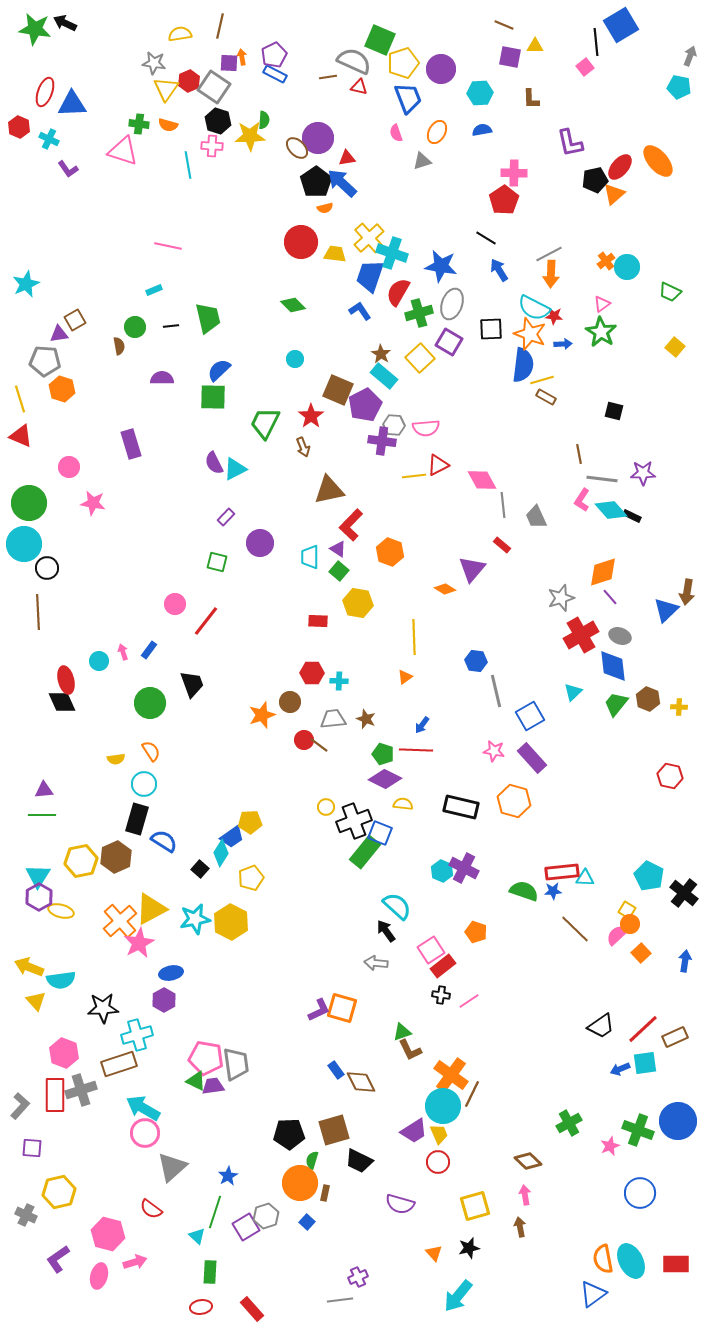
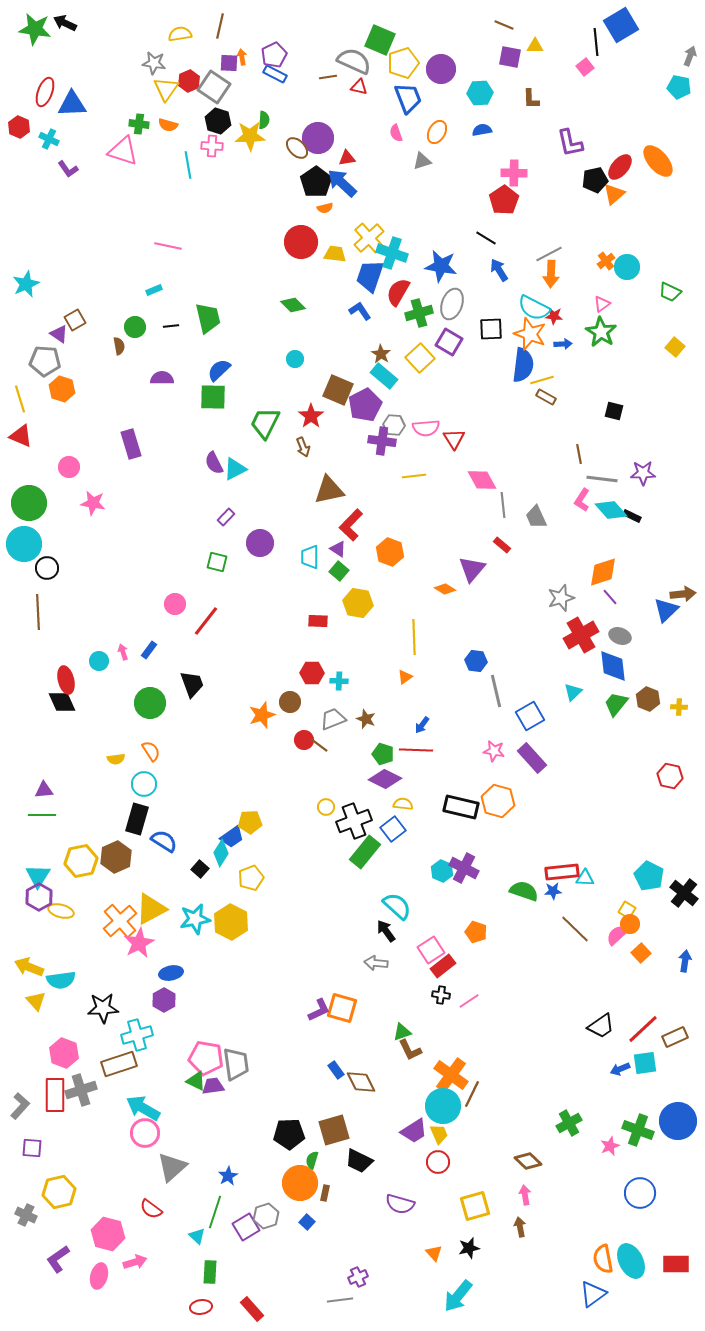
purple triangle at (59, 334): rotated 42 degrees clockwise
red triangle at (438, 465): moved 16 px right, 26 px up; rotated 35 degrees counterclockwise
brown arrow at (687, 592): moved 4 px left, 2 px down; rotated 105 degrees counterclockwise
gray trapezoid at (333, 719): rotated 16 degrees counterclockwise
orange hexagon at (514, 801): moved 16 px left
blue square at (380, 833): moved 13 px right, 4 px up; rotated 30 degrees clockwise
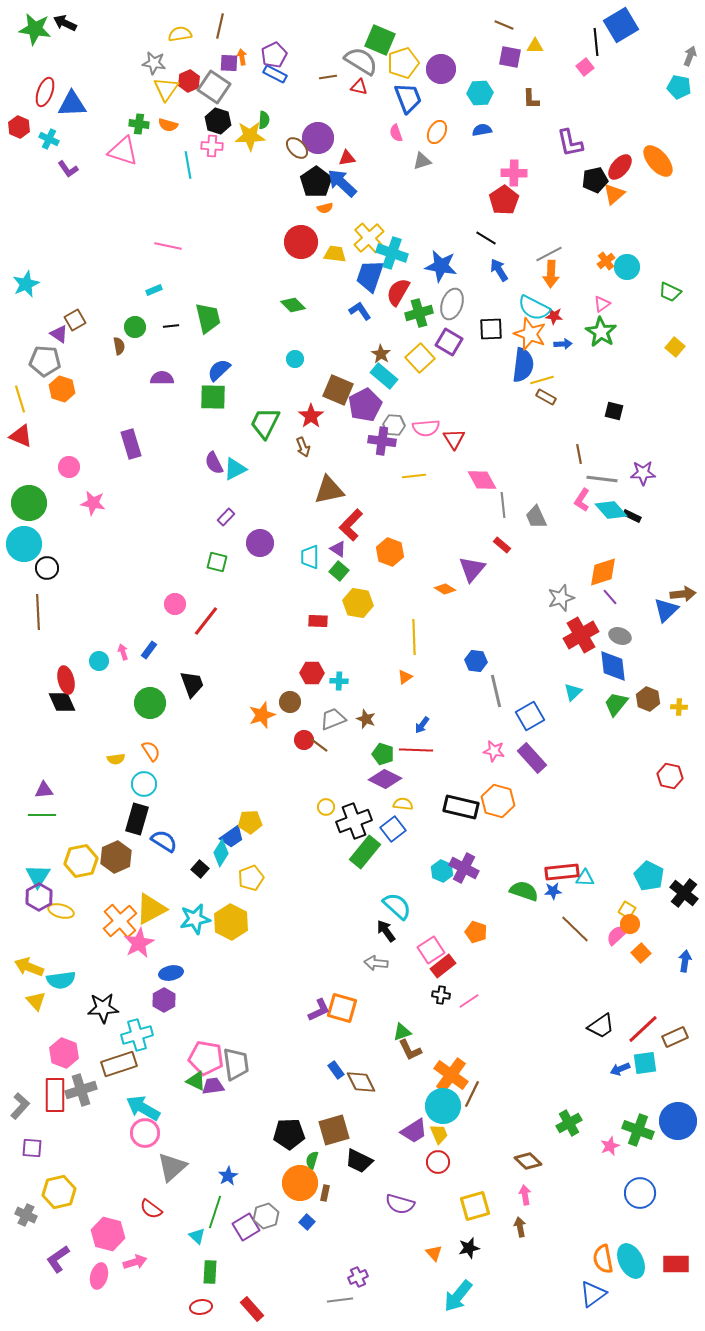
gray semicircle at (354, 61): moved 7 px right; rotated 8 degrees clockwise
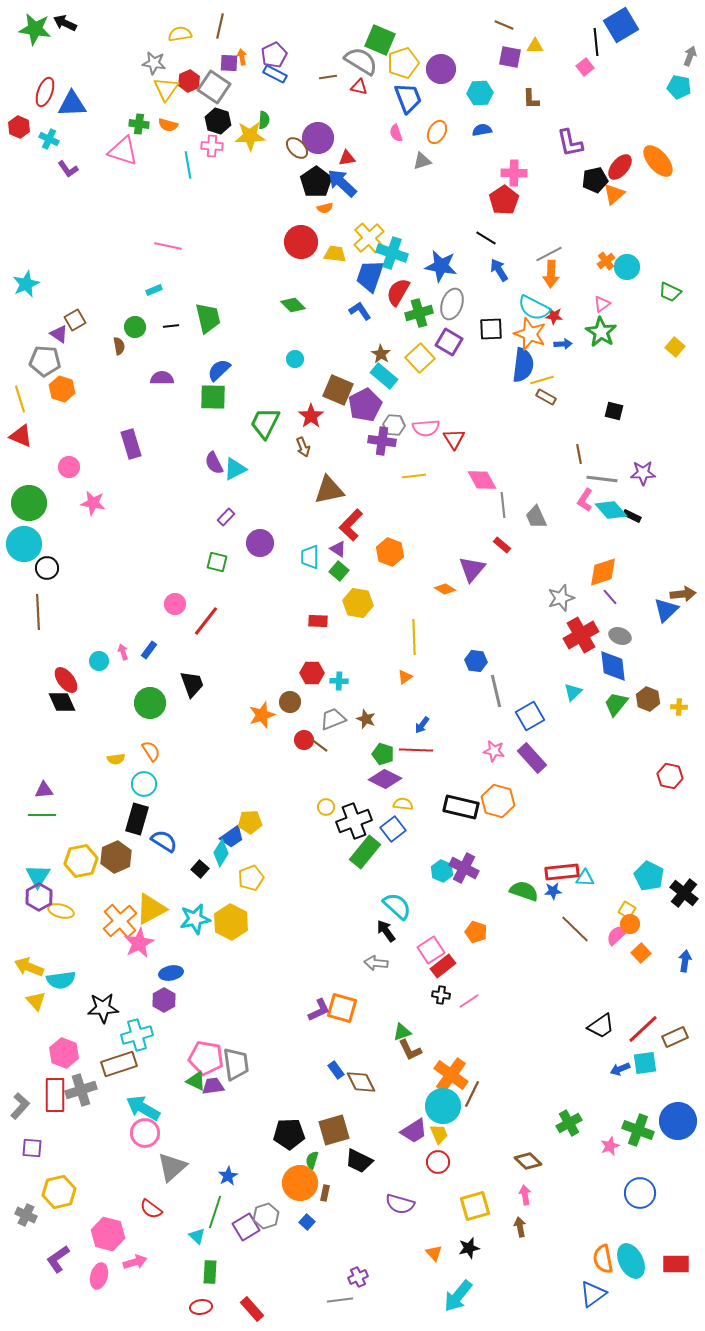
pink L-shape at (582, 500): moved 3 px right
red ellipse at (66, 680): rotated 24 degrees counterclockwise
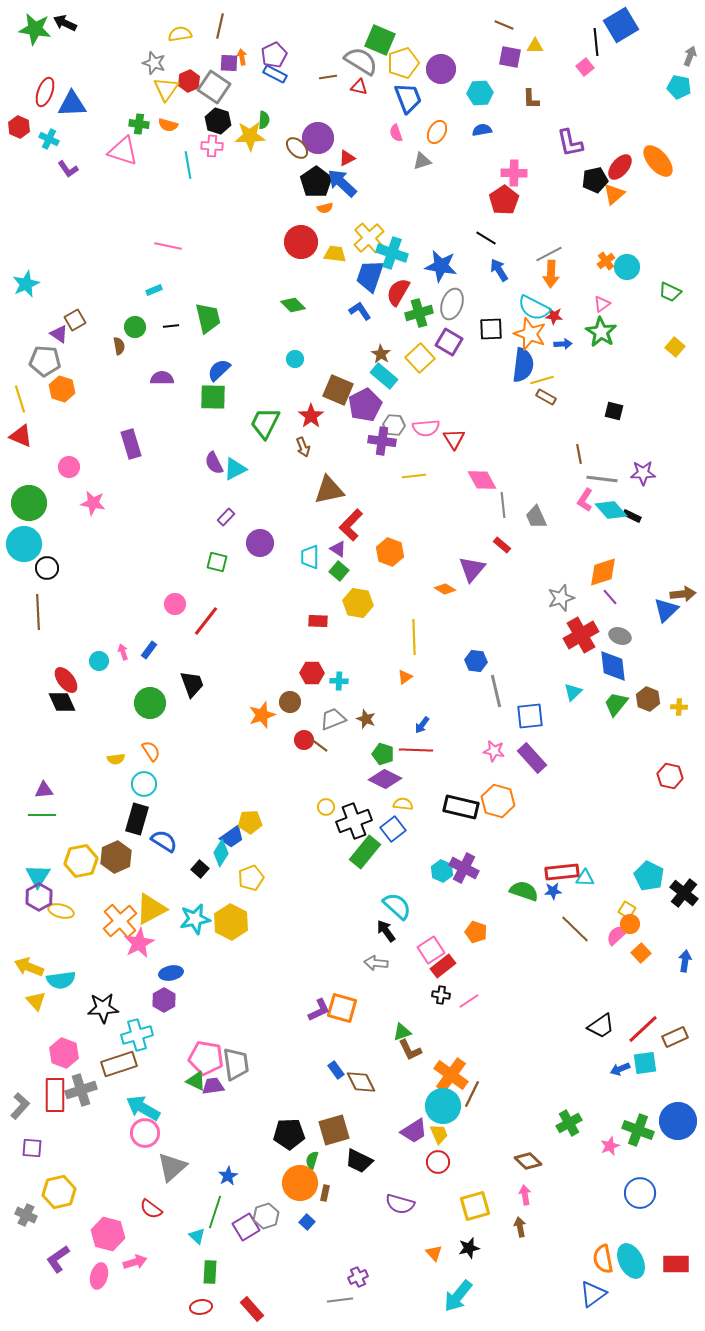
gray star at (154, 63): rotated 10 degrees clockwise
red triangle at (347, 158): rotated 18 degrees counterclockwise
blue square at (530, 716): rotated 24 degrees clockwise
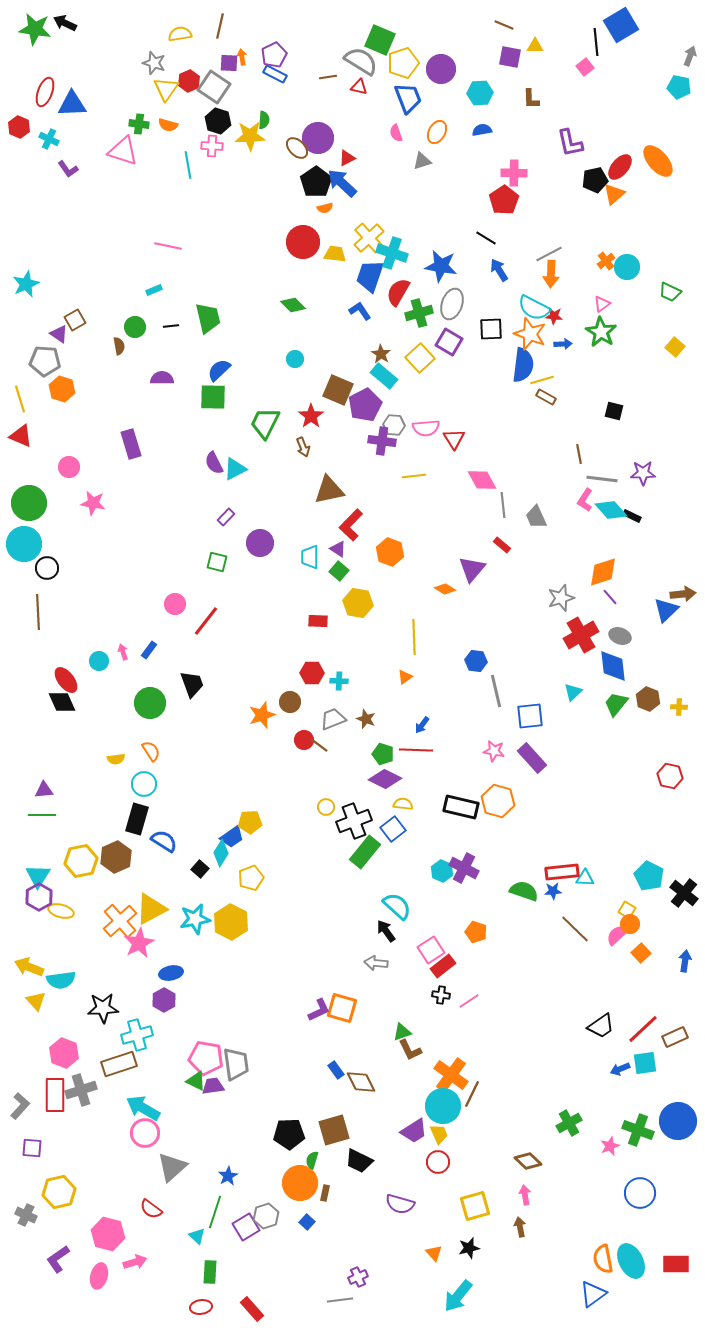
red circle at (301, 242): moved 2 px right
